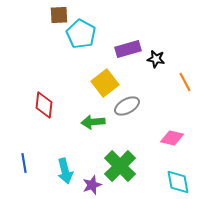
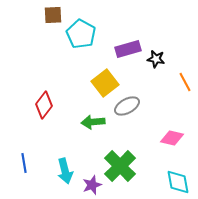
brown square: moved 6 px left
red diamond: rotated 32 degrees clockwise
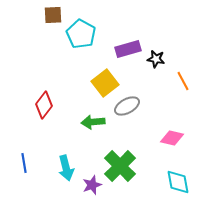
orange line: moved 2 px left, 1 px up
cyan arrow: moved 1 px right, 3 px up
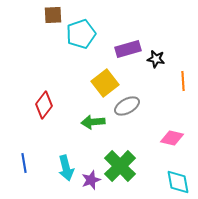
cyan pentagon: rotated 24 degrees clockwise
orange line: rotated 24 degrees clockwise
purple star: moved 1 px left, 5 px up
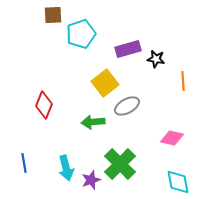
red diamond: rotated 16 degrees counterclockwise
green cross: moved 2 px up
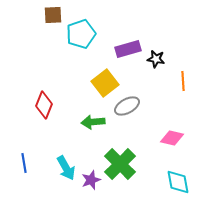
cyan arrow: rotated 15 degrees counterclockwise
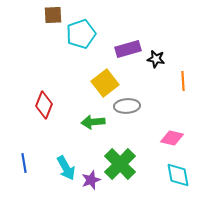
gray ellipse: rotated 25 degrees clockwise
cyan diamond: moved 7 px up
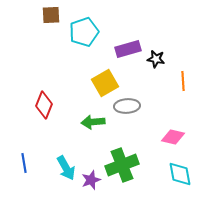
brown square: moved 2 px left
cyan pentagon: moved 3 px right, 2 px up
yellow square: rotated 8 degrees clockwise
pink diamond: moved 1 px right, 1 px up
green cross: moved 2 px right, 1 px down; rotated 24 degrees clockwise
cyan diamond: moved 2 px right, 1 px up
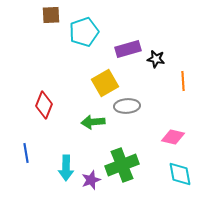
blue line: moved 2 px right, 10 px up
cyan arrow: rotated 30 degrees clockwise
